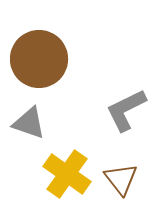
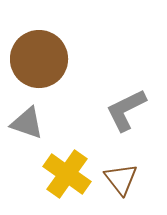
gray triangle: moved 2 px left
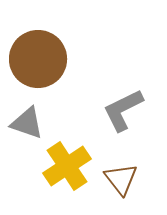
brown circle: moved 1 px left
gray L-shape: moved 3 px left
yellow cross: moved 8 px up; rotated 21 degrees clockwise
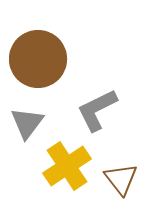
gray L-shape: moved 26 px left
gray triangle: rotated 48 degrees clockwise
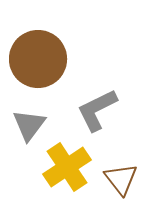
gray triangle: moved 2 px right, 2 px down
yellow cross: moved 1 px down
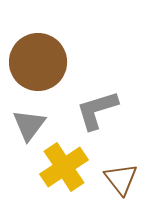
brown circle: moved 3 px down
gray L-shape: rotated 9 degrees clockwise
yellow cross: moved 3 px left
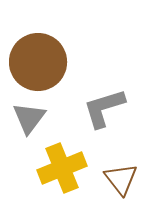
gray L-shape: moved 7 px right, 2 px up
gray triangle: moved 7 px up
yellow cross: moved 2 px left, 1 px down; rotated 12 degrees clockwise
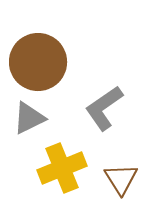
gray L-shape: rotated 18 degrees counterclockwise
gray triangle: rotated 27 degrees clockwise
brown triangle: rotated 6 degrees clockwise
